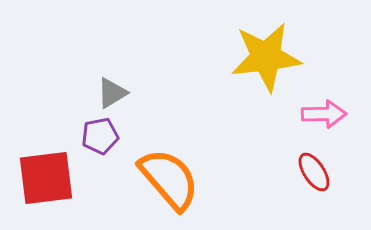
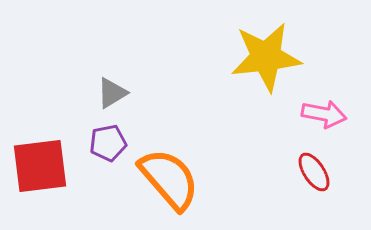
pink arrow: rotated 12 degrees clockwise
purple pentagon: moved 8 px right, 7 px down
red square: moved 6 px left, 12 px up
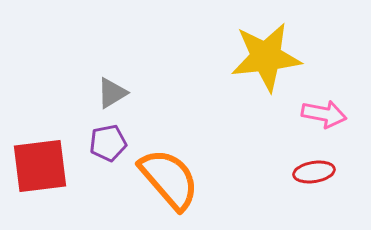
red ellipse: rotated 66 degrees counterclockwise
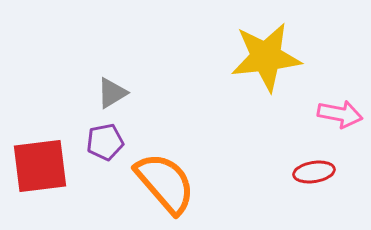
pink arrow: moved 16 px right
purple pentagon: moved 3 px left, 1 px up
orange semicircle: moved 4 px left, 4 px down
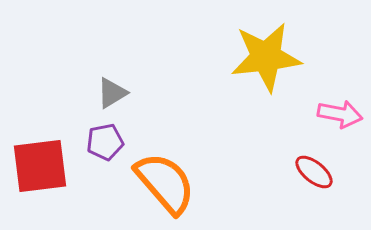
red ellipse: rotated 48 degrees clockwise
